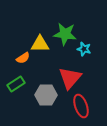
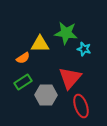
green star: moved 1 px right, 1 px up
green rectangle: moved 7 px right, 2 px up
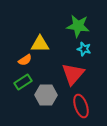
green star: moved 12 px right, 7 px up
orange semicircle: moved 2 px right, 2 px down
red triangle: moved 3 px right, 4 px up
